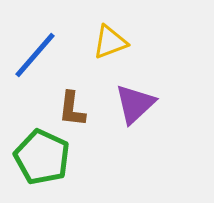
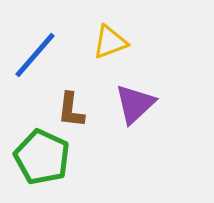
brown L-shape: moved 1 px left, 1 px down
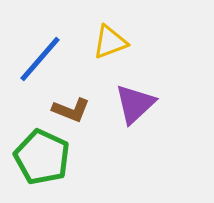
blue line: moved 5 px right, 4 px down
brown L-shape: rotated 75 degrees counterclockwise
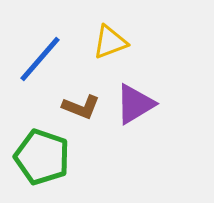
purple triangle: rotated 12 degrees clockwise
brown L-shape: moved 10 px right, 3 px up
green pentagon: rotated 6 degrees counterclockwise
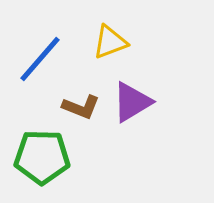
purple triangle: moved 3 px left, 2 px up
green pentagon: rotated 18 degrees counterclockwise
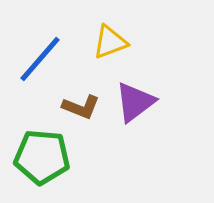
purple triangle: moved 3 px right; rotated 6 degrees counterclockwise
green pentagon: rotated 4 degrees clockwise
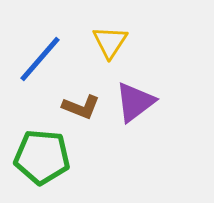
yellow triangle: rotated 36 degrees counterclockwise
